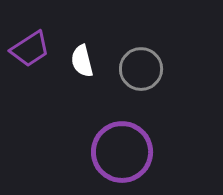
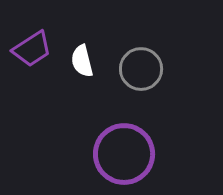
purple trapezoid: moved 2 px right
purple circle: moved 2 px right, 2 px down
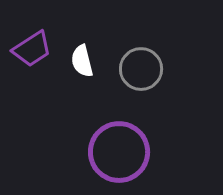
purple circle: moved 5 px left, 2 px up
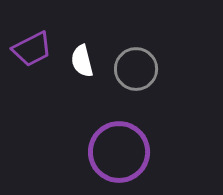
purple trapezoid: rotated 6 degrees clockwise
gray circle: moved 5 px left
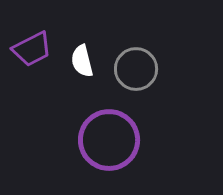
purple circle: moved 10 px left, 12 px up
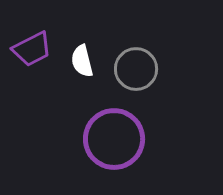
purple circle: moved 5 px right, 1 px up
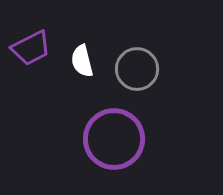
purple trapezoid: moved 1 px left, 1 px up
gray circle: moved 1 px right
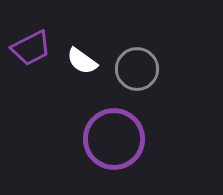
white semicircle: rotated 40 degrees counterclockwise
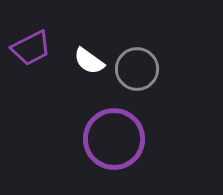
white semicircle: moved 7 px right
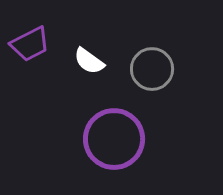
purple trapezoid: moved 1 px left, 4 px up
gray circle: moved 15 px right
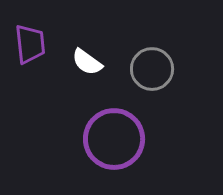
purple trapezoid: rotated 69 degrees counterclockwise
white semicircle: moved 2 px left, 1 px down
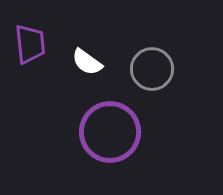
purple circle: moved 4 px left, 7 px up
